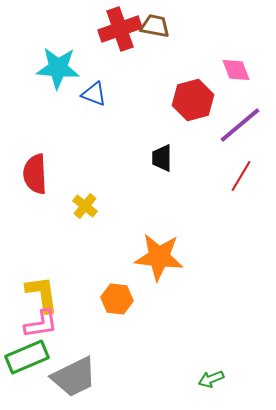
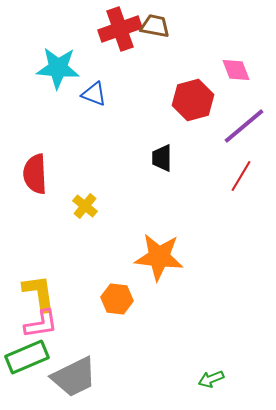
purple line: moved 4 px right, 1 px down
yellow L-shape: moved 3 px left, 1 px up
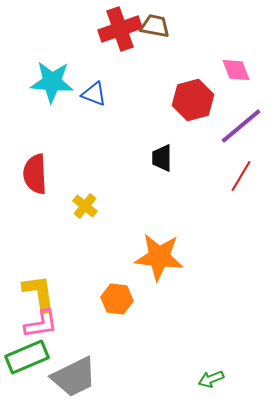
cyan star: moved 6 px left, 14 px down
purple line: moved 3 px left
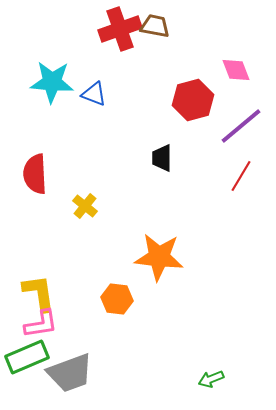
gray trapezoid: moved 4 px left, 4 px up; rotated 6 degrees clockwise
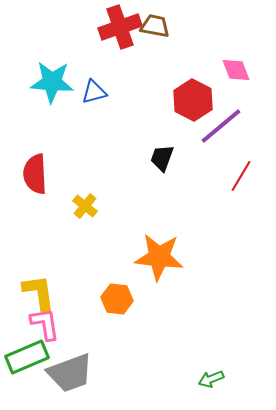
red cross: moved 2 px up
blue triangle: moved 2 px up; rotated 36 degrees counterclockwise
red hexagon: rotated 18 degrees counterclockwise
purple line: moved 20 px left
black trapezoid: rotated 20 degrees clockwise
pink L-shape: moved 4 px right; rotated 90 degrees counterclockwise
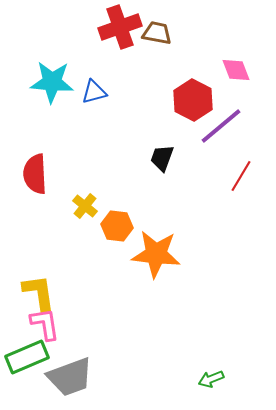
brown trapezoid: moved 2 px right, 7 px down
orange star: moved 3 px left, 3 px up
orange hexagon: moved 73 px up
gray trapezoid: moved 4 px down
